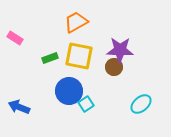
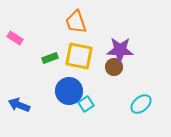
orange trapezoid: rotated 80 degrees counterclockwise
blue arrow: moved 2 px up
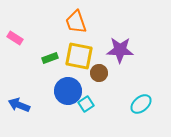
brown circle: moved 15 px left, 6 px down
blue circle: moved 1 px left
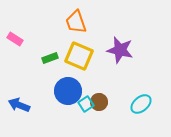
pink rectangle: moved 1 px down
purple star: rotated 12 degrees clockwise
yellow square: rotated 12 degrees clockwise
brown circle: moved 29 px down
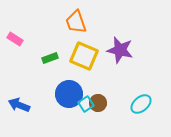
yellow square: moved 5 px right
blue circle: moved 1 px right, 3 px down
brown circle: moved 1 px left, 1 px down
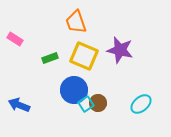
blue circle: moved 5 px right, 4 px up
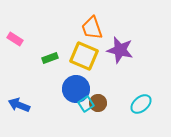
orange trapezoid: moved 16 px right, 6 px down
blue circle: moved 2 px right, 1 px up
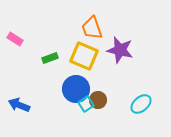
brown circle: moved 3 px up
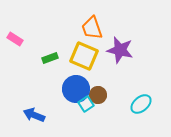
brown circle: moved 5 px up
blue arrow: moved 15 px right, 10 px down
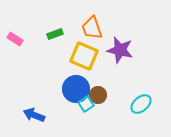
green rectangle: moved 5 px right, 24 px up
